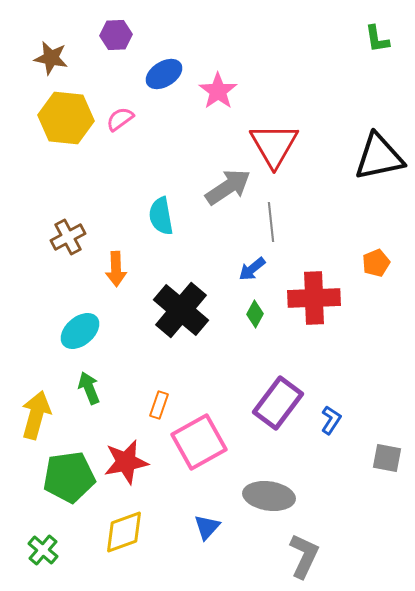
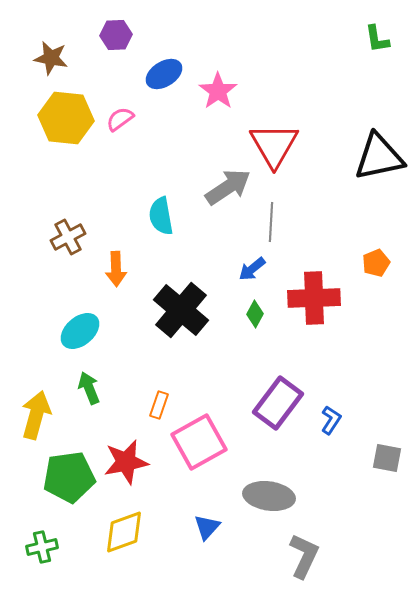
gray line: rotated 9 degrees clockwise
green cross: moved 1 px left, 3 px up; rotated 36 degrees clockwise
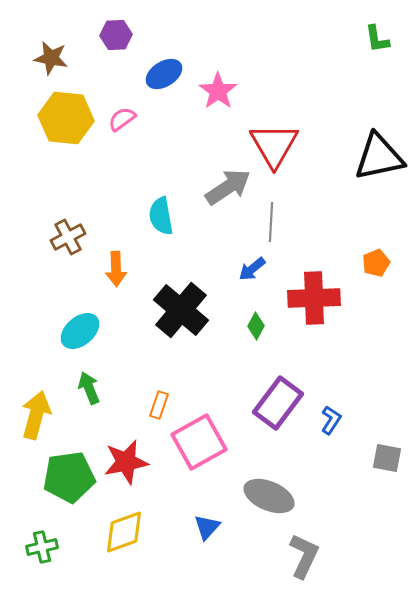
pink semicircle: moved 2 px right
green diamond: moved 1 px right, 12 px down
gray ellipse: rotated 15 degrees clockwise
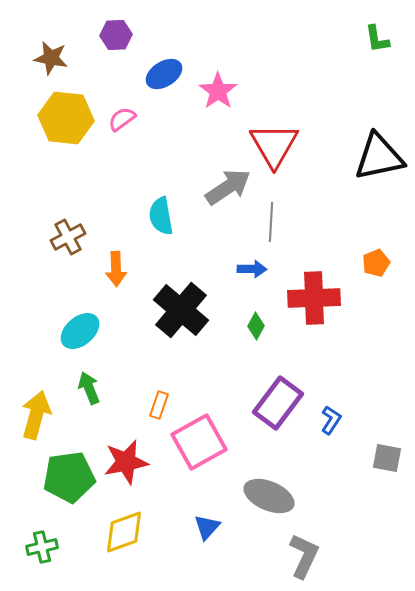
blue arrow: rotated 140 degrees counterclockwise
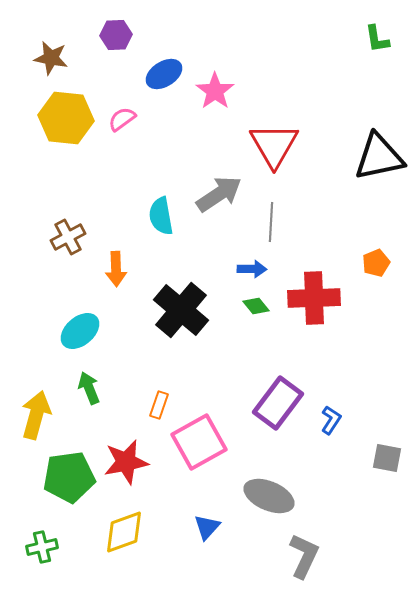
pink star: moved 3 px left
gray arrow: moved 9 px left, 7 px down
green diamond: moved 20 px up; rotated 68 degrees counterclockwise
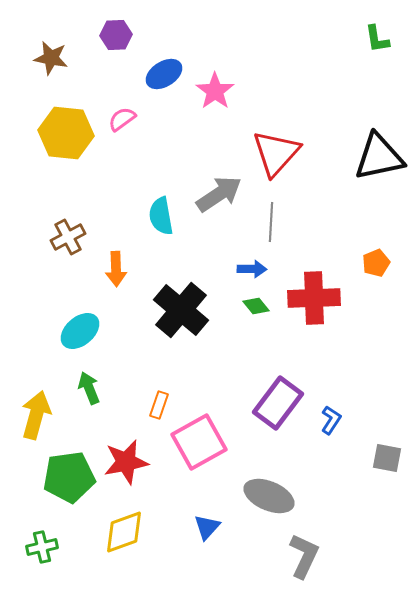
yellow hexagon: moved 15 px down
red triangle: moved 2 px right, 8 px down; rotated 12 degrees clockwise
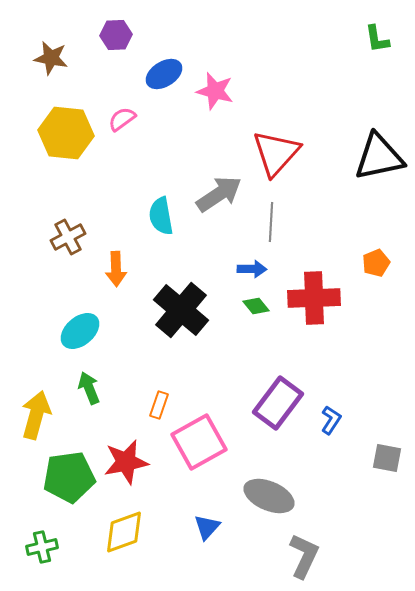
pink star: rotated 21 degrees counterclockwise
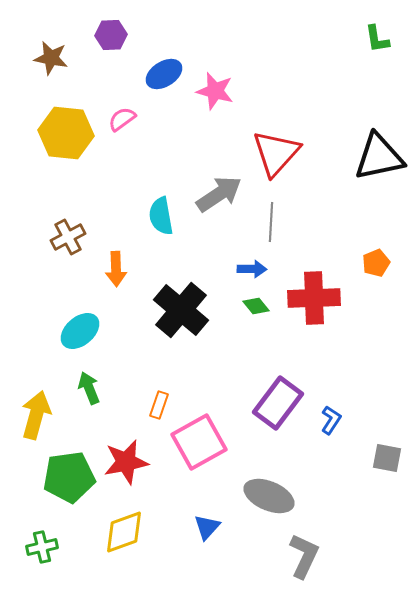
purple hexagon: moved 5 px left
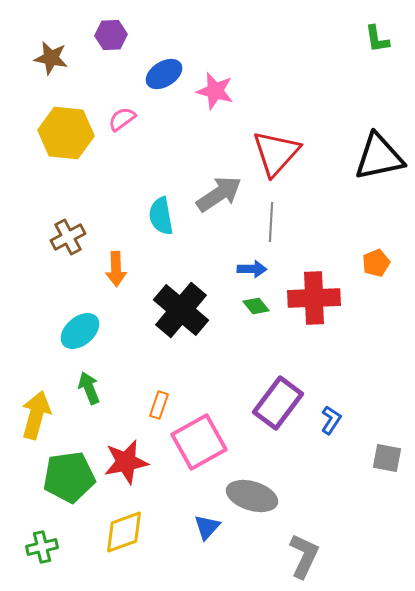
gray ellipse: moved 17 px left; rotated 6 degrees counterclockwise
